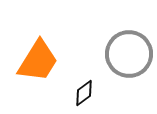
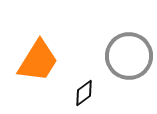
gray circle: moved 2 px down
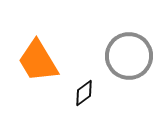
orange trapezoid: rotated 117 degrees clockwise
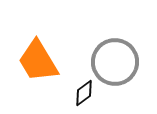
gray circle: moved 14 px left, 6 px down
